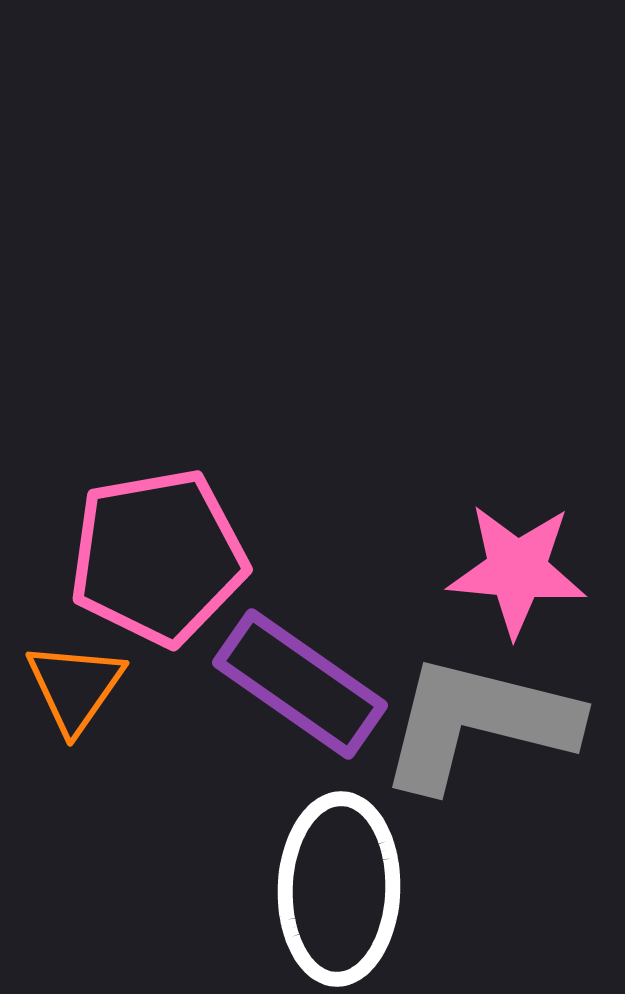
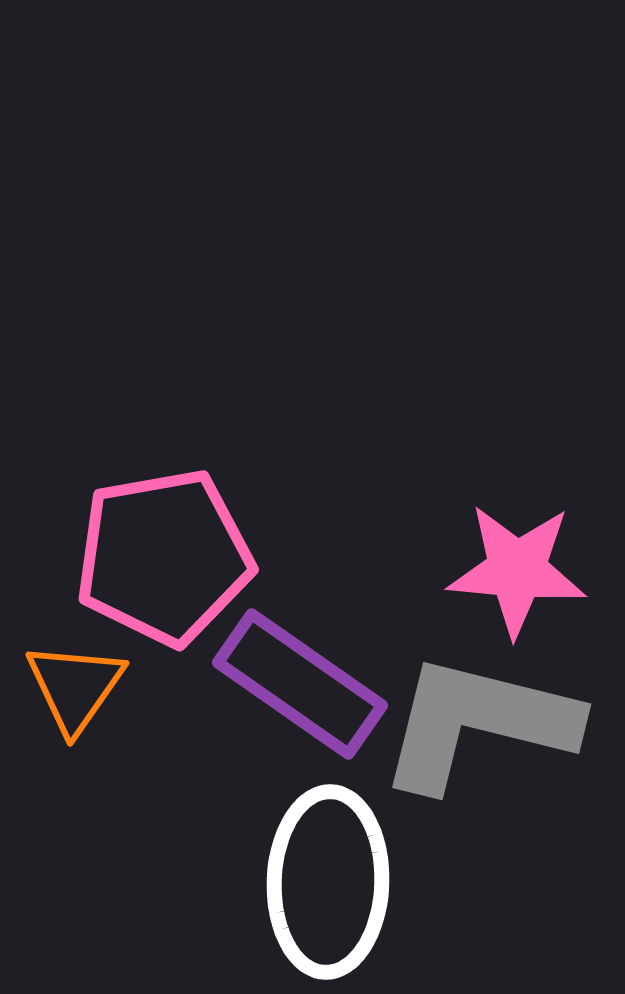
pink pentagon: moved 6 px right
white ellipse: moved 11 px left, 7 px up
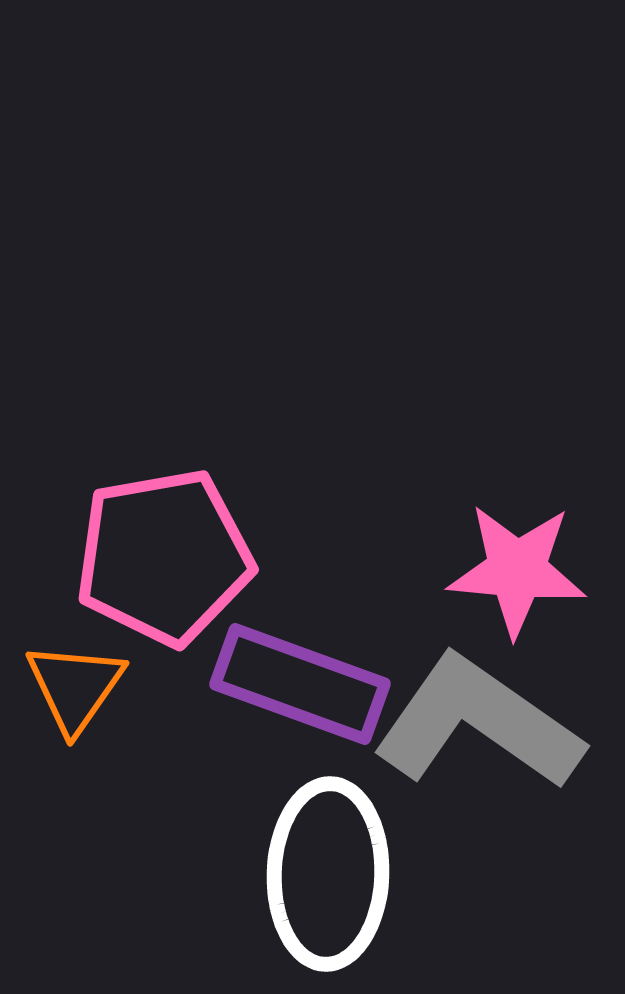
purple rectangle: rotated 15 degrees counterclockwise
gray L-shape: rotated 21 degrees clockwise
white ellipse: moved 8 px up
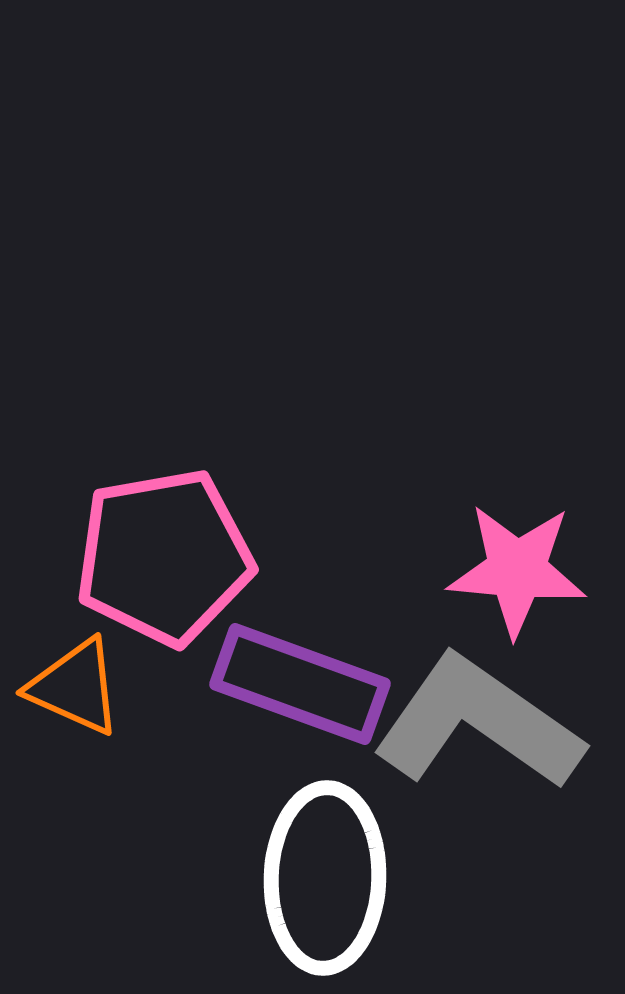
orange triangle: rotated 41 degrees counterclockwise
white ellipse: moved 3 px left, 4 px down
